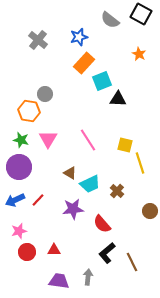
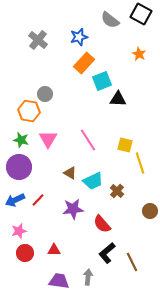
cyan trapezoid: moved 3 px right, 3 px up
red circle: moved 2 px left, 1 px down
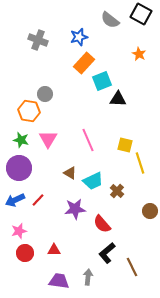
gray cross: rotated 18 degrees counterclockwise
pink line: rotated 10 degrees clockwise
purple circle: moved 1 px down
purple star: moved 2 px right
brown line: moved 5 px down
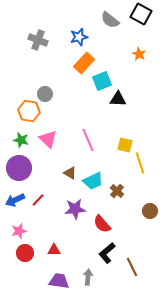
pink triangle: rotated 18 degrees counterclockwise
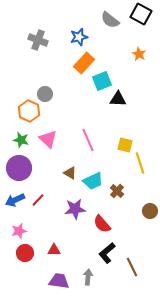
orange hexagon: rotated 15 degrees clockwise
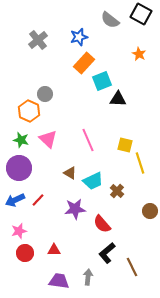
gray cross: rotated 30 degrees clockwise
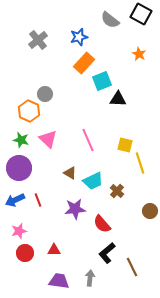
red line: rotated 64 degrees counterclockwise
gray arrow: moved 2 px right, 1 px down
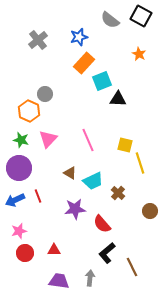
black square: moved 2 px down
pink triangle: rotated 30 degrees clockwise
brown cross: moved 1 px right, 2 px down
red line: moved 4 px up
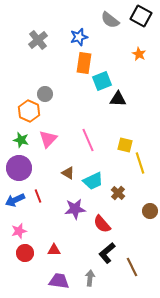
orange rectangle: rotated 35 degrees counterclockwise
brown triangle: moved 2 px left
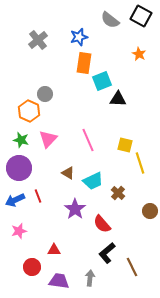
purple star: rotated 30 degrees counterclockwise
red circle: moved 7 px right, 14 px down
